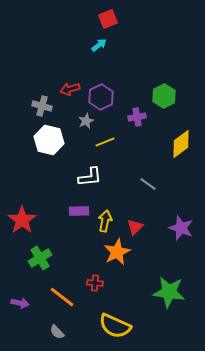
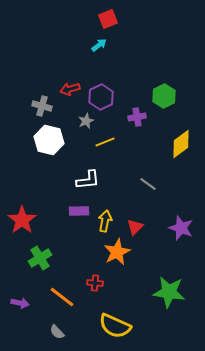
white L-shape: moved 2 px left, 3 px down
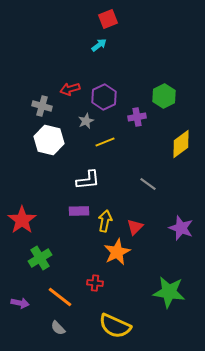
purple hexagon: moved 3 px right
orange line: moved 2 px left
gray semicircle: moved 1 px right, 4 px up
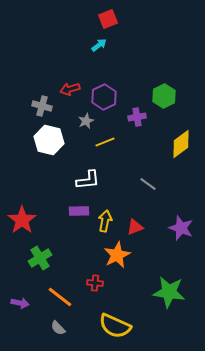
red triangle: rotated 24 degrees clockwise
orange star: moved 3 px down
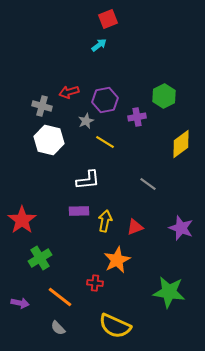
red arrow: moved 1 px left, 3 px down
purple hexagon: moved 1 px right, 3 px down; rotated 15 degrees clockwise
yellow line: rotated 54 degrees clockwise
orange star: moved 5 px down
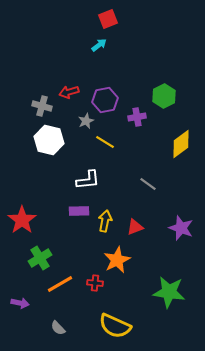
orange line: moved 13 px up; rotated 68 degrees counterclockwise
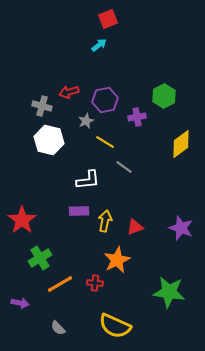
gray line: moved 24 px left, 17 px up
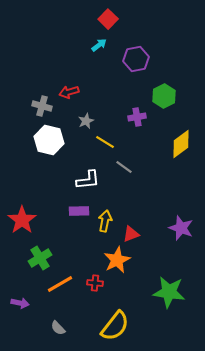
red square: rotated 24 degrees counterclockwise
purple hexagon: moved 31 px right, 41 px up
red triangle: moved 4 px left, 7 px down
yellow semicircle: rotated 76 degrees counterclockwise
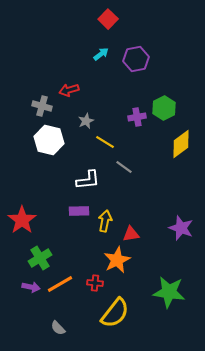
cyan arrow: moved 2 px right, 9 px down
red arrow: moved 2 px up
green hexagon: moved 12 px down
red triangle: rotated 12 degrees clockwise
purple arrow: moved 11 px right, 16 px up
yellow semicircle: moved 13 px up
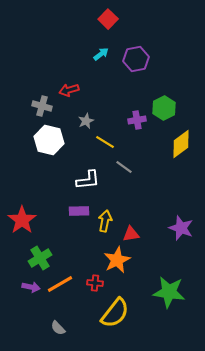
purple cross: moved 3 px down
